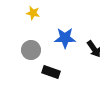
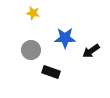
black arrow: moved 3 px left, 2 px down; rotated 90 degrees clockwise
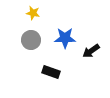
gray circle: moved 10 px up
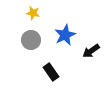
blue star: moved 3 px up; rotated 25 degrees counterclockwise
black rectangle: rotated 36 degrees clockwise
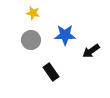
blue star: rotated 25 degrees clockwise
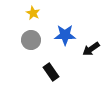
yellow star: rotated 16 degrees clockwise
black arrow: moved 2 px up
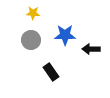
yellow star: rotated 24 degrees counterclockwise
black arrow: rotated 36 degrees clockwise
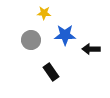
yellow star: moved 11 px right
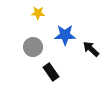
yellow star: moved 6 px left
gray circle: moved 2 px right, 7 px down
black arrow: rotated 42 degrees clockwise
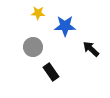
blue star: moved 9 px up
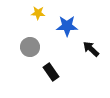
blue star: moved 2 px right
gray circle: moved 3 px left
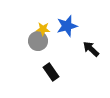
yellow star: moved 5 px right, 16 px down
blue star: rotated 15 degrees counterclockwise
gray circle: moved 8 px right, 6 px up
